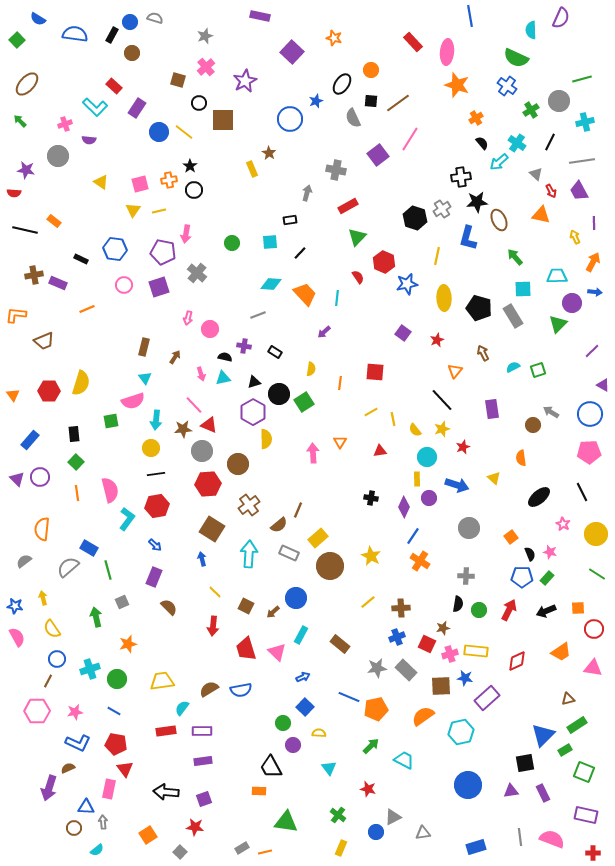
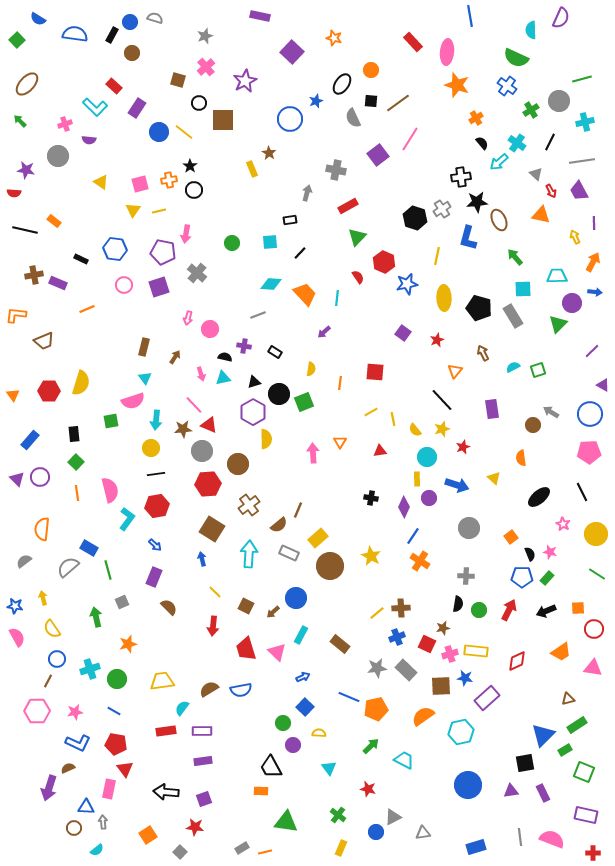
green square at (304, 402): rotated 12 degrees clockwise
yellow line at (368, 602): moved 9 px right, 11 px down
orange rectangle at (259, 791): moved 2 px right
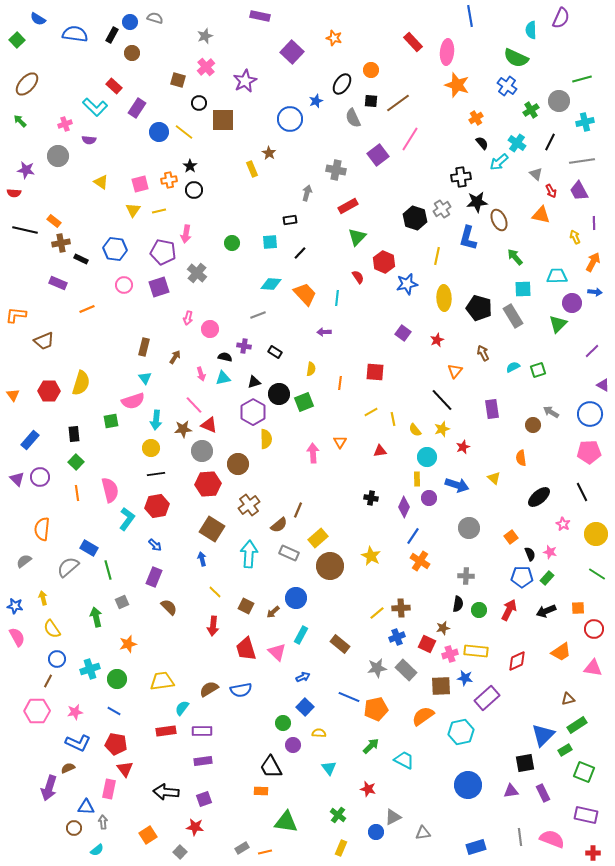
brown cross at (34, 275): moved 27 px right, 32 px up
purple arrow at (324, 332): rotated 40 degrees clockwise
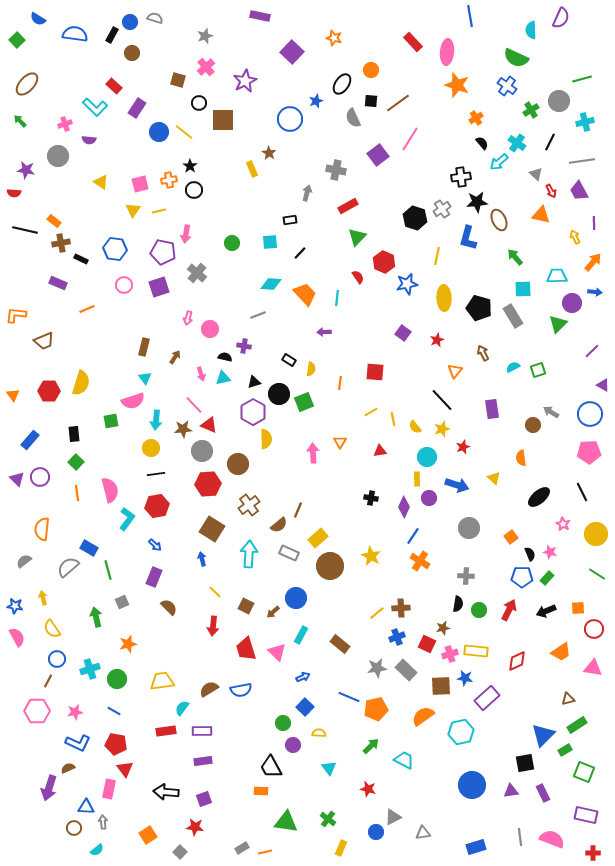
orange arrow at (593, 262): rotated 12 degrees clockwise
black rectangle at (275, 352): moved 14 px right, 8 px down
yellow semicircle at (415, 430): moved 3 px up
blue circle at (468, 785): moved 4 px right
green cross at (338, 815): moved 10 px left, 4 px down
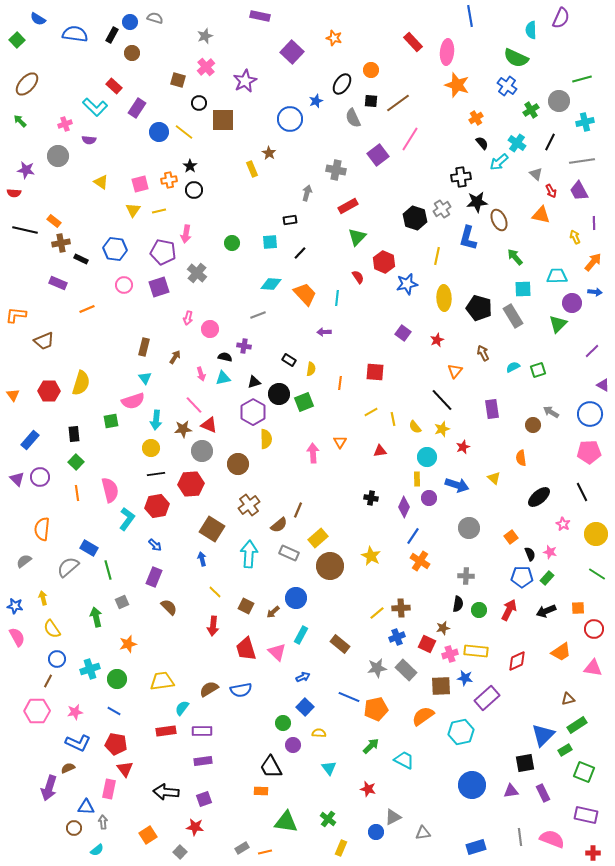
red hexagon at (208, 484): moved 17 px left
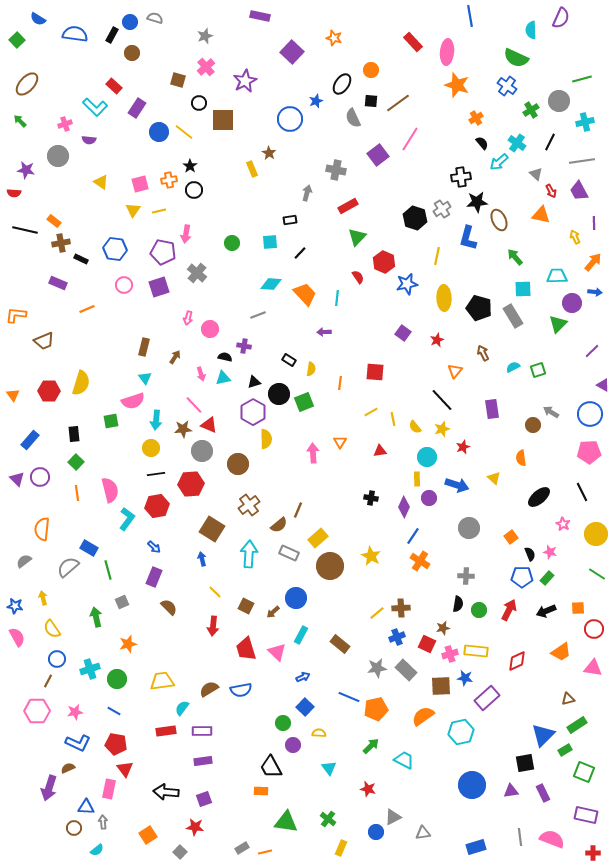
blue arrow at (155, 545): moved 1 px left, 2 px down
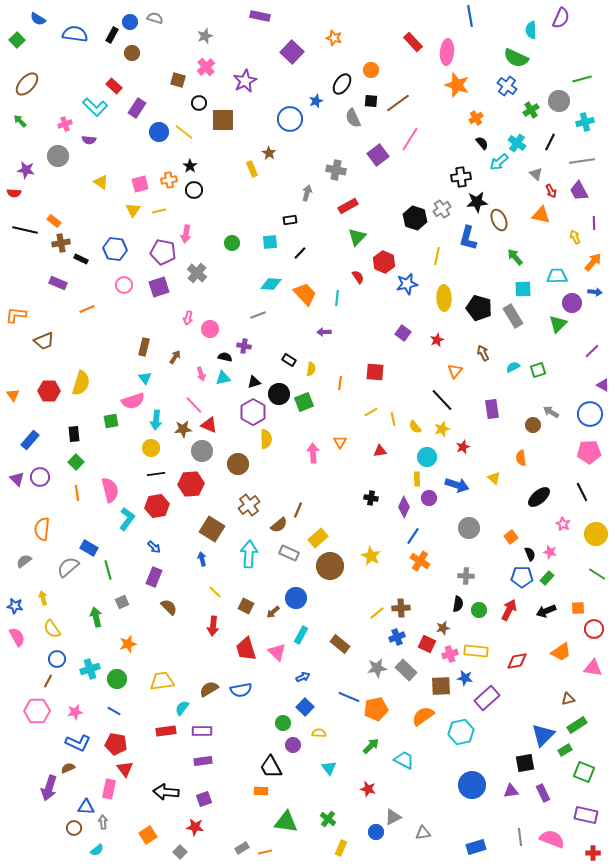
red diamond at (517, 661): rotated 15 degrees clockwise
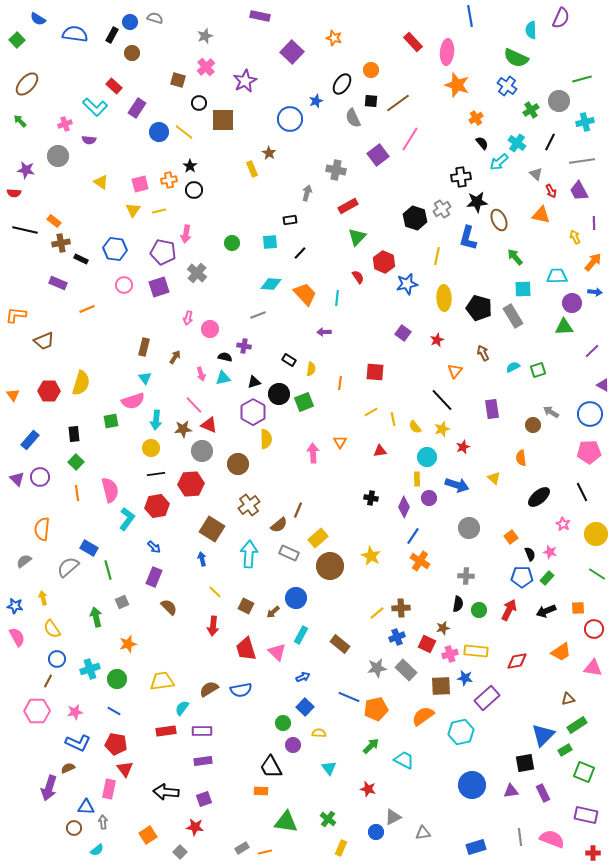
green triangle at (558, 324): moved 6 px right, 3 px down; rotated 42 degrees clockwise
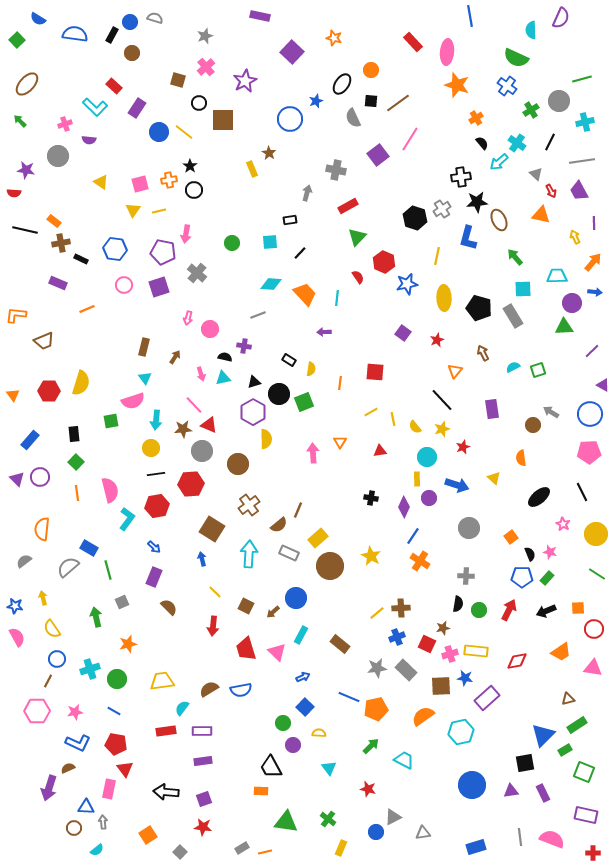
red star at (195, 827): moved 8 px right
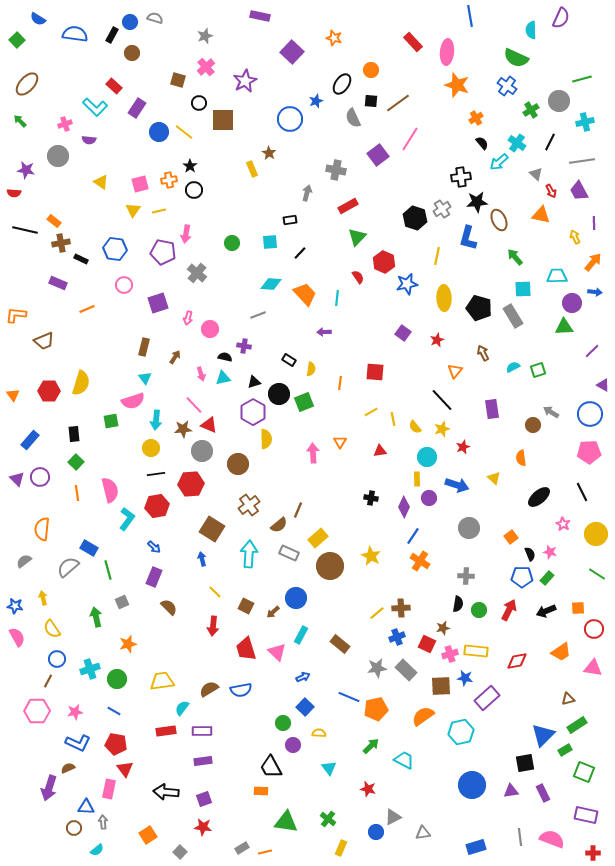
purple square at (159, 287): moved 1 px left, 16 px down
